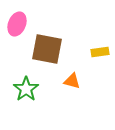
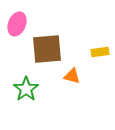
brown square: rotated 16 degrees counterclockwise
orange triangle: moved 5 px up
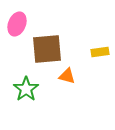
orange triangle: moved 5 px left
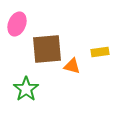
orange triangle: moved 5 px right, 10 px up
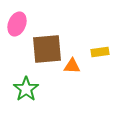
orange triangle: rotated 12 degrees counterclockwise
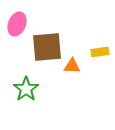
brown square: moved 2 px up
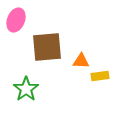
pink ellipse: moved 1 px left, 4 px up
yellow rectangle: moved 24 px down
orange triangle: moved 9 px right, 5 px up
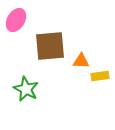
pink ellipse: rotated 10 degrees clockwise
brown square: moved 3 px right, 1 px up
green star: rotated 10 degrees counterclockwise
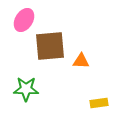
pink ellipse: moved 8 px right
yellow rectangle: moved 1 px left, 27 px down
green star: rotated 25 degrees counterclockwise
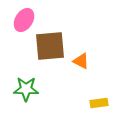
orange triangle: rotated 24 degrees clockwise
